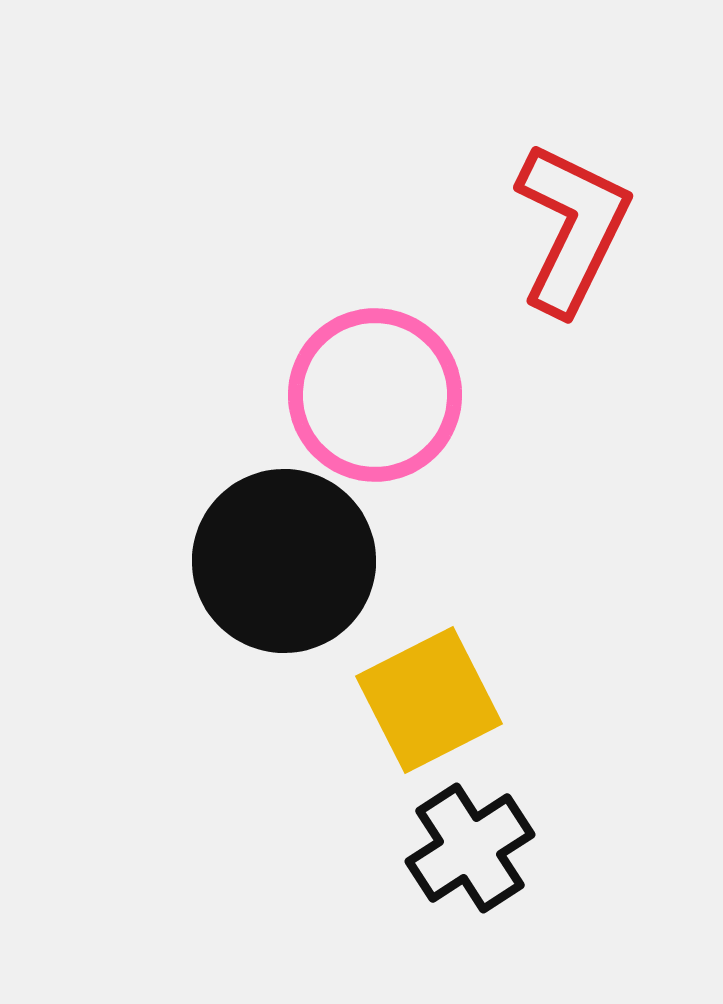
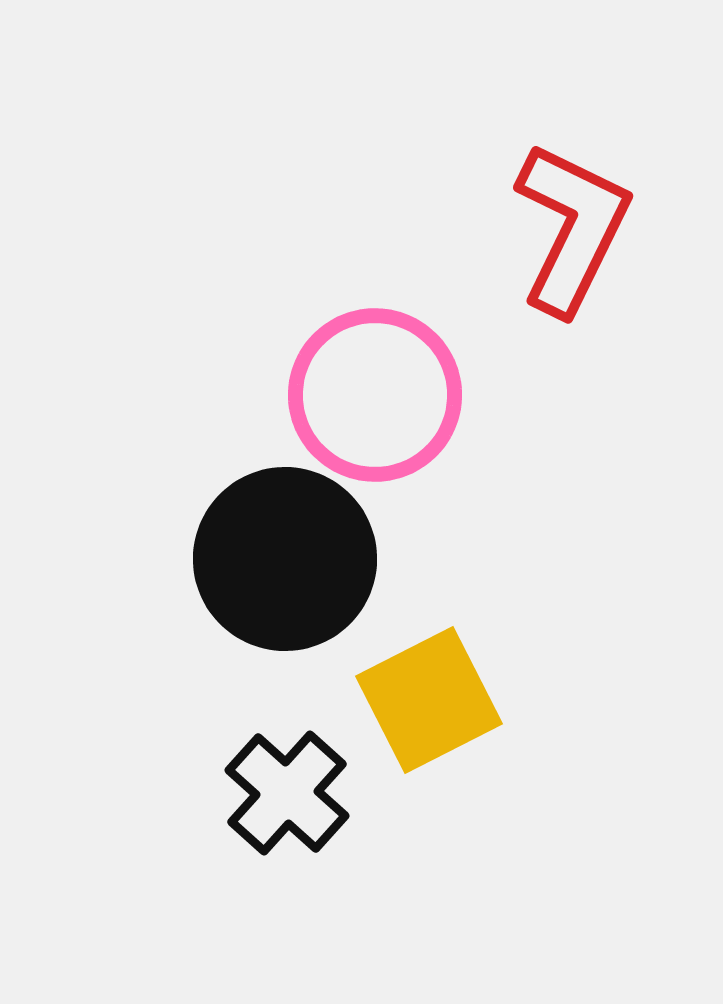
black circle: moved 1 px right, 2 px up
black cross: moved 183 px left, 55 px up; rotated 15 degrees counterclockwise
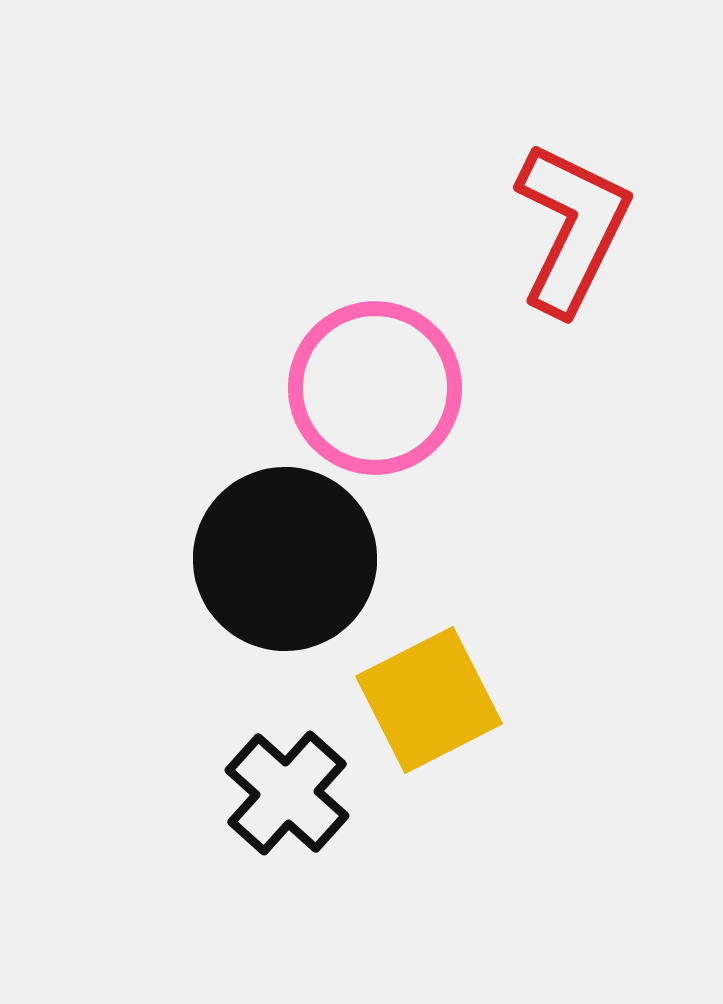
pink circle: moved 7 px up
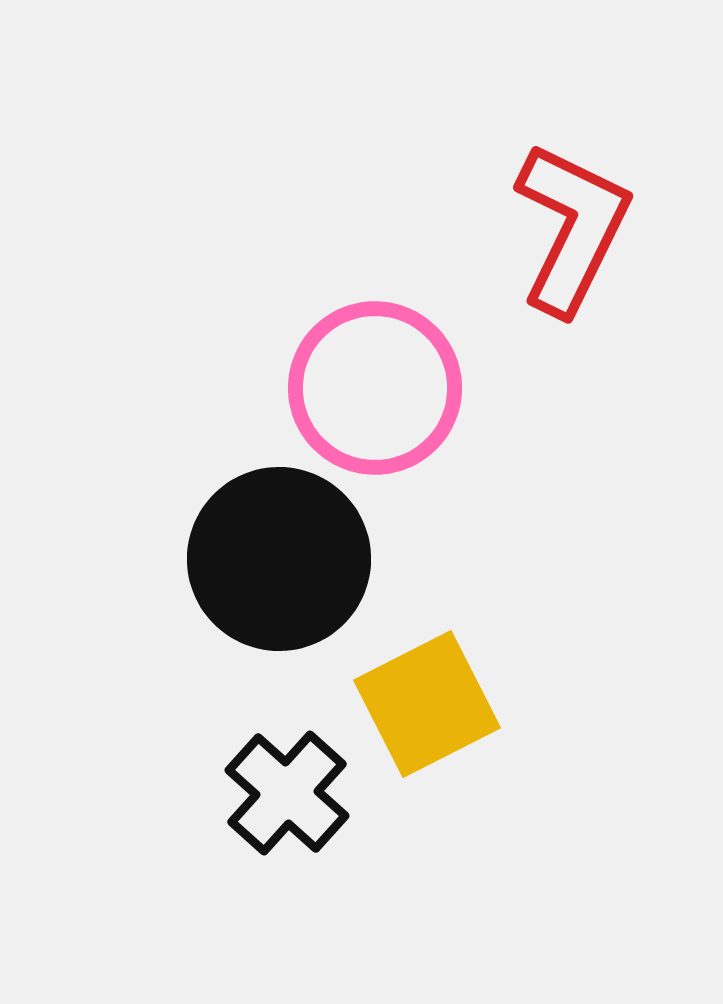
black circle: moved 6 px left
yellow square: moved 2 px left, 4 px down
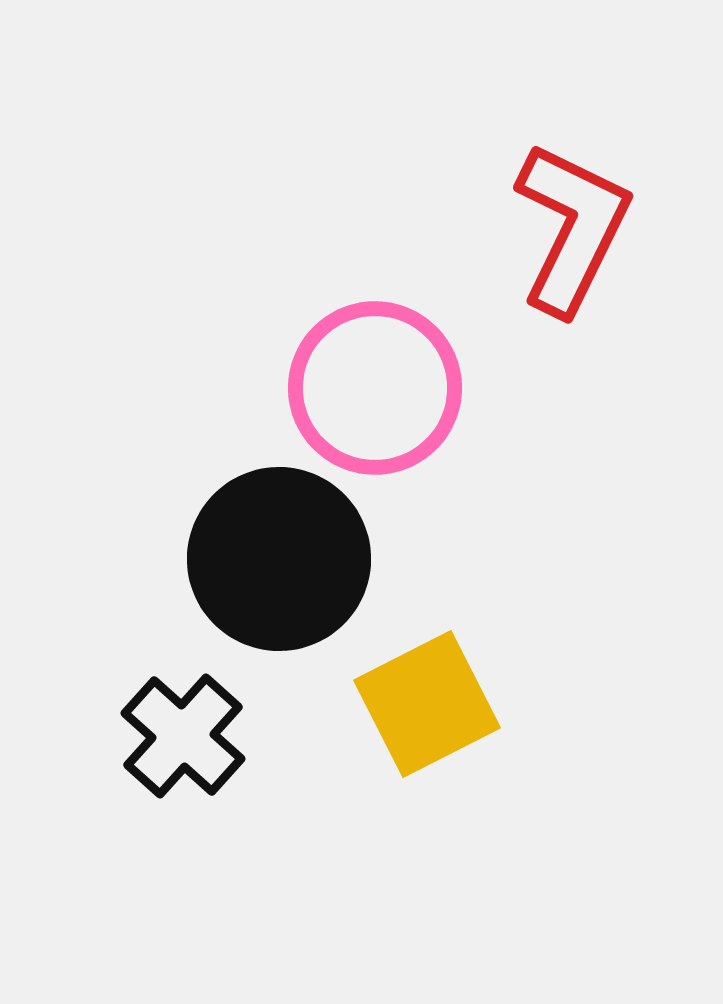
black cross: moved 104 px left, 57 px up
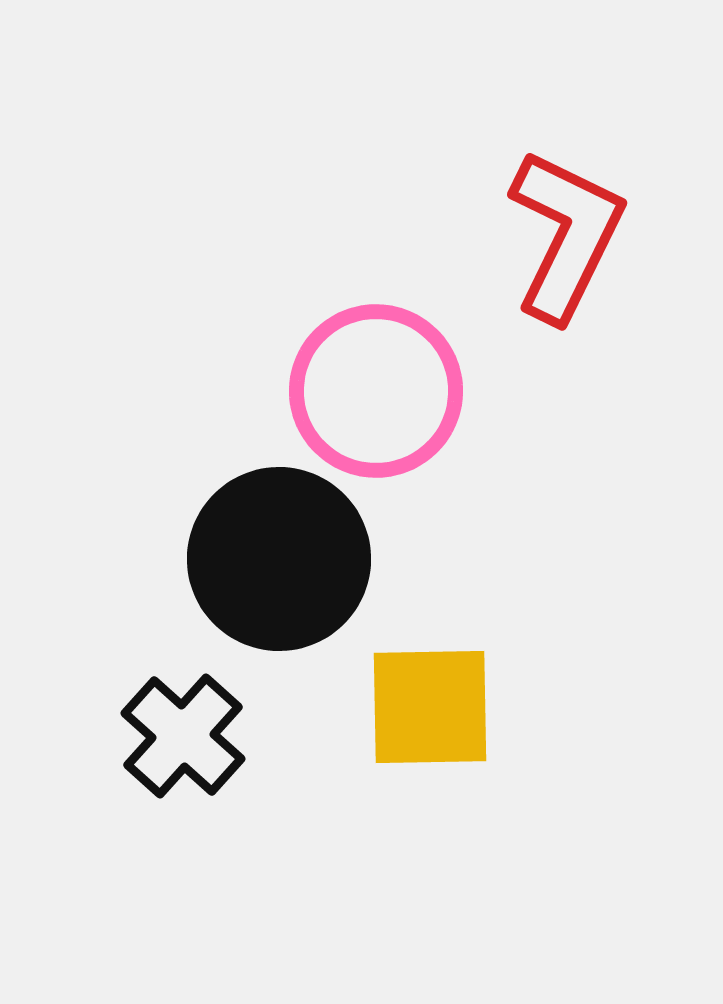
red L-shape: moved 6 px left, 7 px down
pink circle: moved 1 px right, 3 px down
yellow square: moved 3 px right, 3 px down; rotated 26 degrees clockwise
